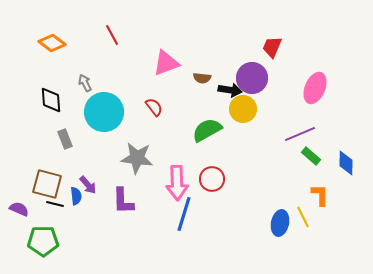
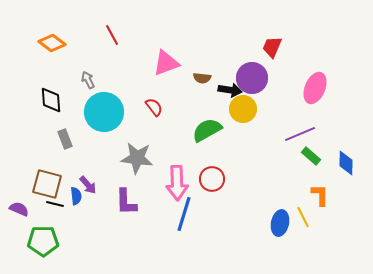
gray arrow: moved 3 px right, 3 px up
purple L-shape: moved 3 px right, 1 px down
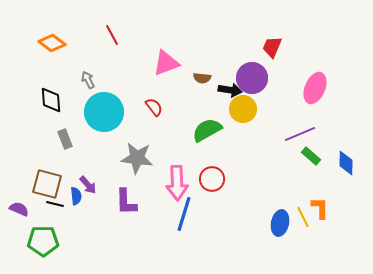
orange L-shape: moved 13 px down
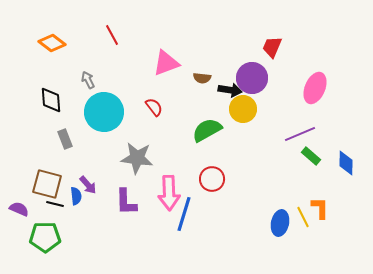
pink arrow: moved 8 px left, 10 px down
green pentagon: moved 2 px right, 4 px up
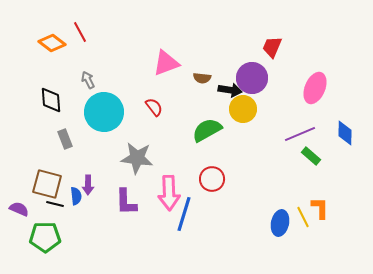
red line: moved 32 px left, 3 px up
blue diamond: moved 1 px left, 30 px up
purple arrow: rotated 42 degrees clockwise
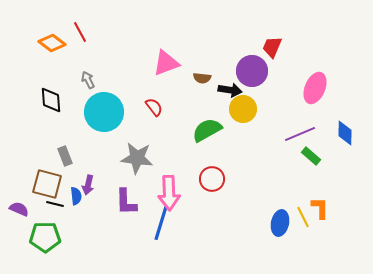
purple circle: moved 7 px up
gray rectangle: moved 17 px down
purple arrow: rotated 12 degrees clockwise
blue line: moved 23 px left, 9 px down
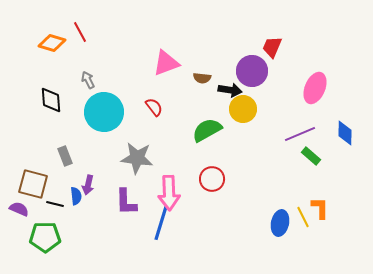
orange diamond: rotated 20 degrees counterclockwise
brown square: moved 14 px left
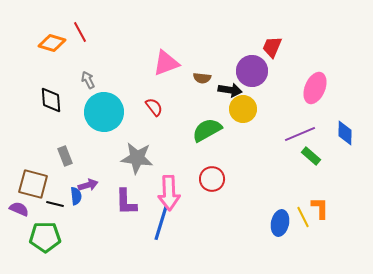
purple arrow: rotated 120 degrees counterclockwise
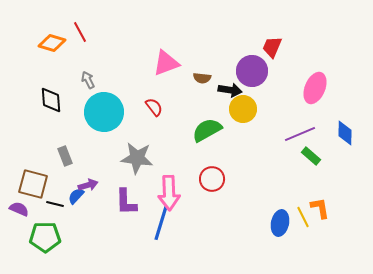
blue semicircle: rotated 132 degrees counterclockwise
orange L-shape: rotated 10 degrees counterclockwise
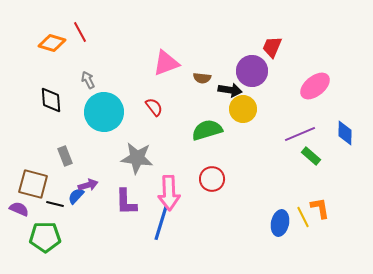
pink ellipse: moved 2 px up; rotated 28 degrees clockwise
green semicircle: rotated 12 degrees clockwise
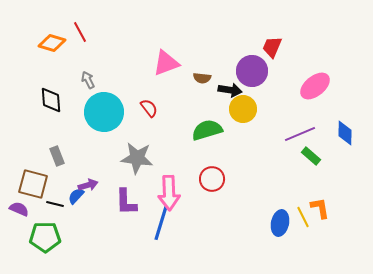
red semicircle: moved 5 px left, 1 px down
gray rectangle: moved 8 px left
